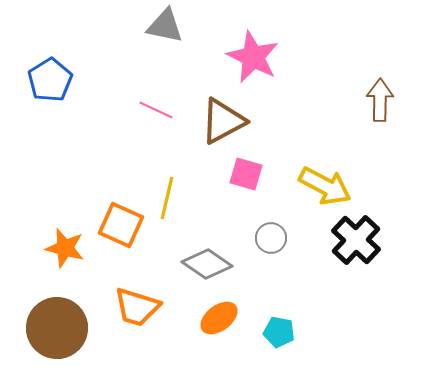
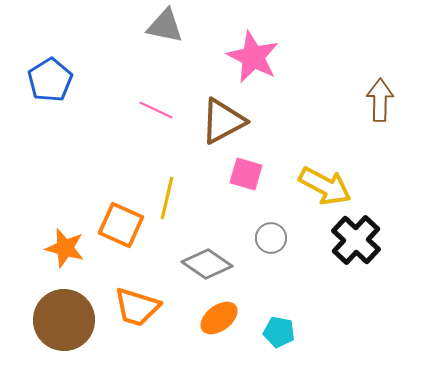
brown circle: moved 7 px right, 8 px up
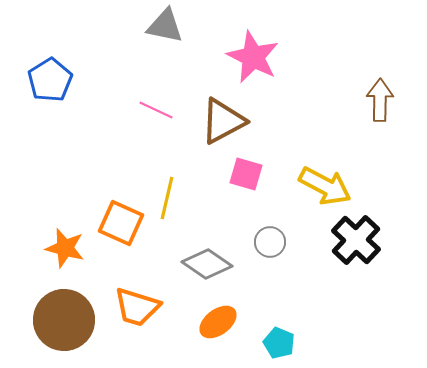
orange square: moved 2 px up
gray circle: moved 1 px left, 4 px down
orange ellipse: moved 1 px left, 4 px down
cyan pentagon: moved 11 px down; rotated 12 degrees clockwise
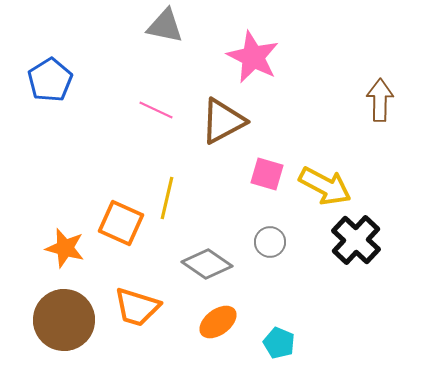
pink square: moved 21 px right
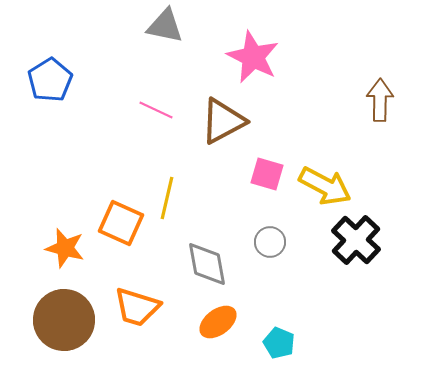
gray diamond: rotated 45 degrees clockwise
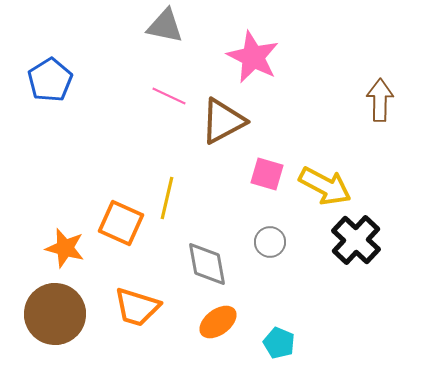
pink line: moved 13 px right, 14 px up
brown circle: moved 9 px left, 6 px up
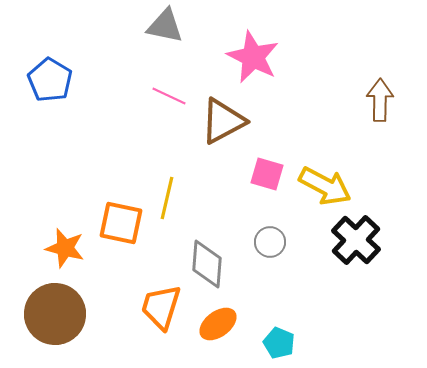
blue pentagon: rotated 9 degrees counterclockwise
orange square: rotated 12 degrees counterclockwise
gray diamond: rotated 15 degrees clockwise
orange trapezoid: moved 24 px right; rotated 90 degrees clockwise
orange ellipse: moved 2 px down
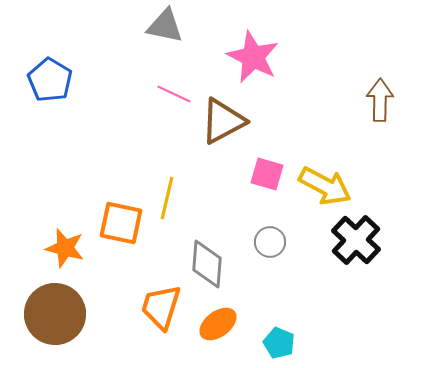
pink line: moved 5 px right, 2 px up
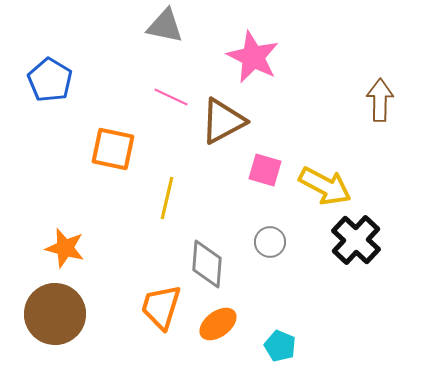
pink line: moved 3 px left, 3 px down
pink square: moved 2 px left, 4 px up
orange square: moved 8 px left, 74 px up
cyan pentagon: moved 1 px right, 3 px down
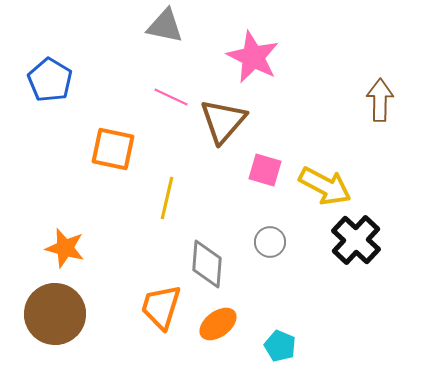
brown triangle: rotated 21 degrees counterclockwise
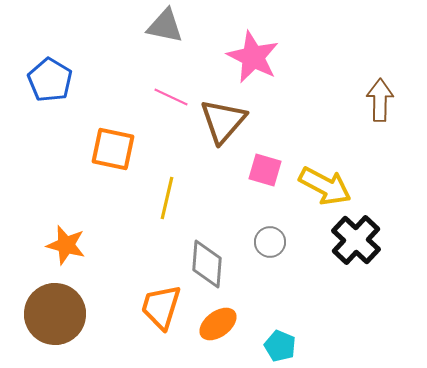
orange star: moved 1 px right, 3 px up
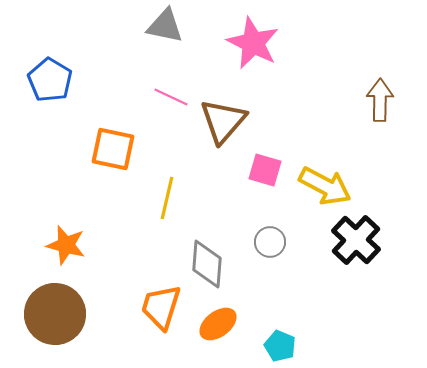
pink star: moved 14 px up
